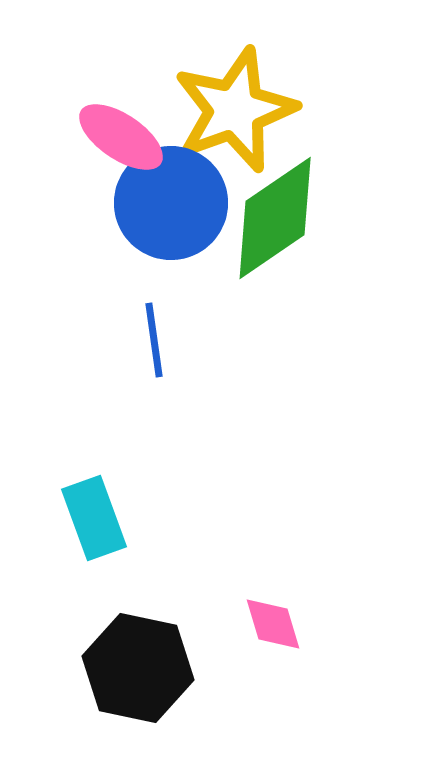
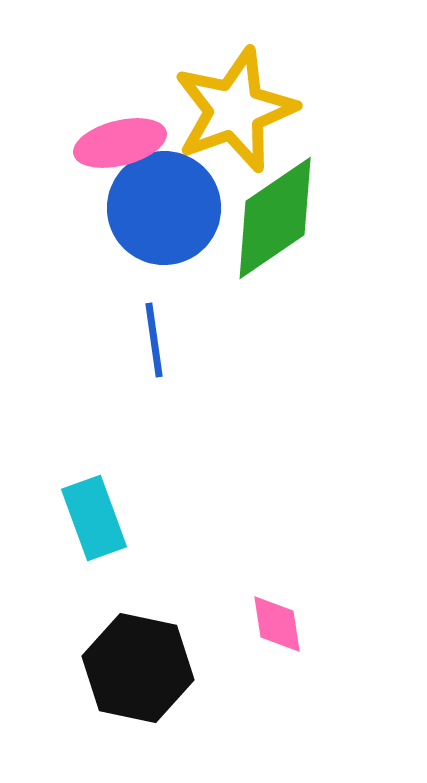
pink ellipse: moved 1 px left, 6 px down; rotated 48 degrees counterclockwise
blue circle: moved 7 px left, 5 px down
pink diamond: moved 4 px right; rotated 8 degrees clockwise
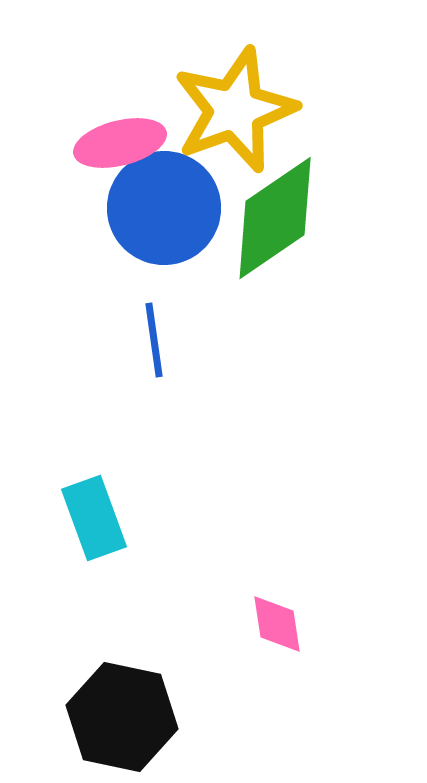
black hexagon: moved 16 px left, 49 px down
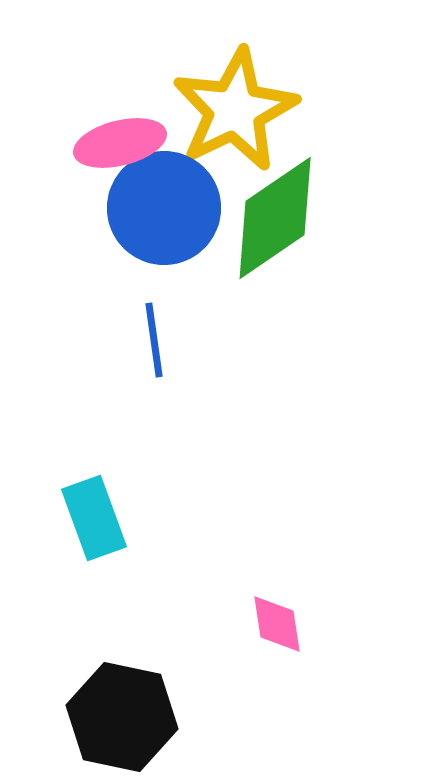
yellow star: rotated 6 degrees counterclockwise
